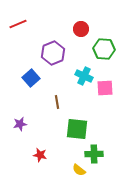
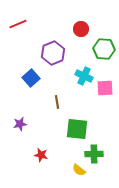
red star: moved 1 px right
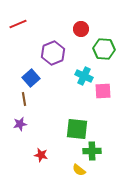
pink square: moved 2 px left, 3 px down
brown line: moved 33 px left, 3 px up
green cross: moved 2 px left, 3 px up
